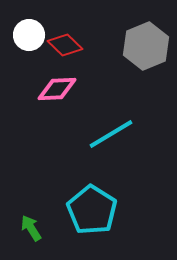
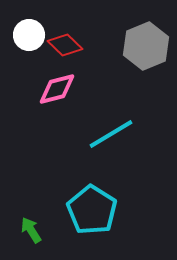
pink diamond: rotated 12 degrees counterclockwise
green arrow: moved 2 px down
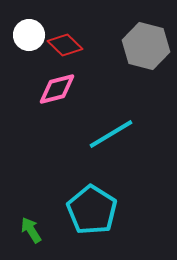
gray hexagon: rotated 24 degrees counterclockwise
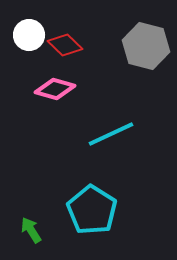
pink diamond: moved 2 px left; rotated 30 degrees clockwise
cyan line: rotated 6 degrees clockwise
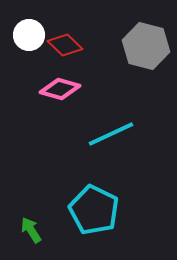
pink diamond: moved 5 px right
cyan pentagon: moved 2 px right; rotated 6 degrees counterclockwise
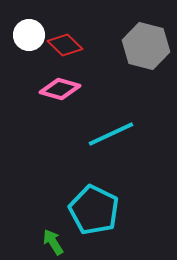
green arrow: moved 22 px right, 12 px down
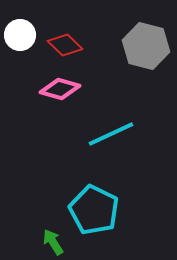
white circle: moved 9 px left
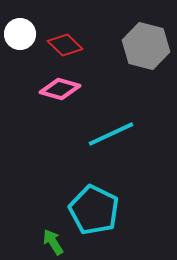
white circle: moved 1 px up
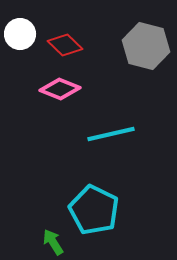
pink diamond: rotated 6 degrees clockwise
cyan line: rotated 12 degrees clockwise
